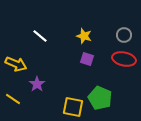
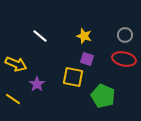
gray circle: moved 1 px right
green pentagon: moved 3 px right, 2 px up
yellow square: moved 30 px up
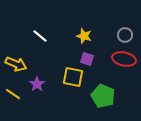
yellow line: moved 5 px up
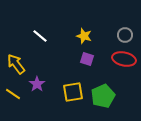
yellow arrow: rotated 150 degrees counterclockwise
yellow square: moved 15 px down; rotated 20 degrees counterclockwise
green pentagon: rotated 25 degrees clockwise
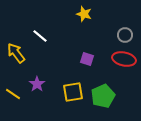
yellow star: moved 22 px up
yellow arrow: moved 11 px up
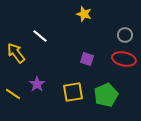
green pentagon: moved 3 px right, 1 px up
